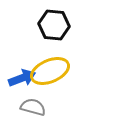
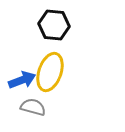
yellow ellipse: moved 1 px down; rotated 48 degrees counterclockwise
blue arrow: moved 2 px down
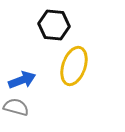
yellow ellipse: moved 24 px right, 6 px up
gray semicircle: moved 17 px left
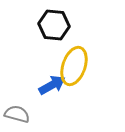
blue arrow: moved 30 px right, 5 px down; rotated 8 degrees counterclockwise
gray semicircle: moved 1 px right, 7 px down
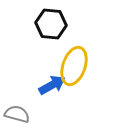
black hexagon: moved 3 px left, 1 px up
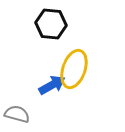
yellow ellipse: moved 3 px down
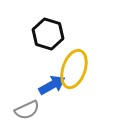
black hexagon: moved 3 px left, 10 px down; rotated 12 degrees clockwise
gray semicircle: moved 10 px right, 4 px up; rotated 140 degrees clockwise
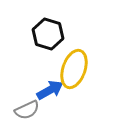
blue arrow: moved 2 px left, 5 px down
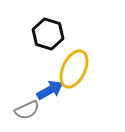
yellow ellipse: rotated 6 degrees clockwise
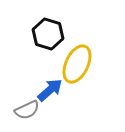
yellow ellipse: moved 3 px right, 5 px up
blue arrow: rotated 12 degrees counterclockwise
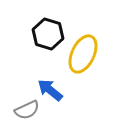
yellow ellipse: moved 6 px right, 10 px up
blue arrow: rotated 100 degrees counterclockwise
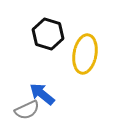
yellow ellipse: moved 2 px right; rotated 15 degrees counterclockwise
blue arrow: moved 8 px left, 4 px down
